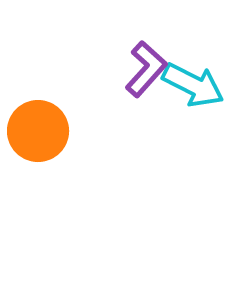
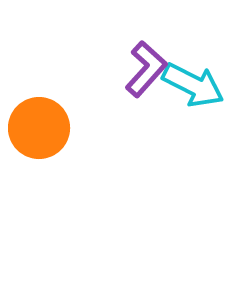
orange circle: moved 1 px right, 3 px up
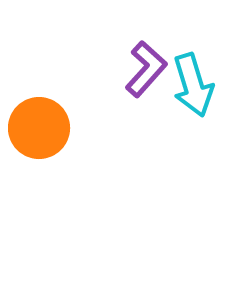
cyan arrow: rotated 46 degrees clockwise
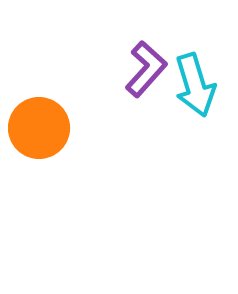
cyan arrow: moved 2 px right
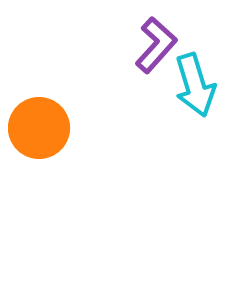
purple L-shape: moved 10 px right, 24 px up
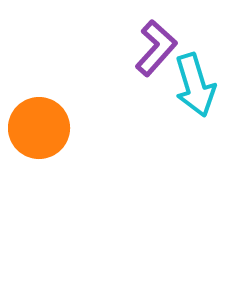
purple L-shape: moved 3 px down
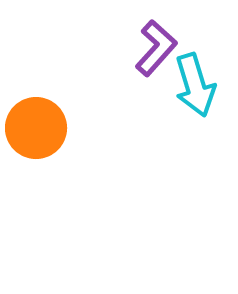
orange circle: moved 3 px left
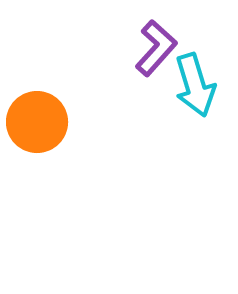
orange circle: moved 1 px right, 6 px up
